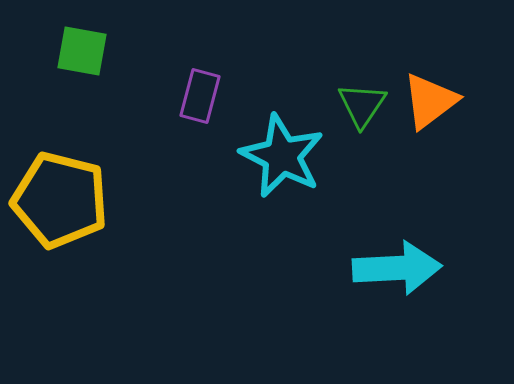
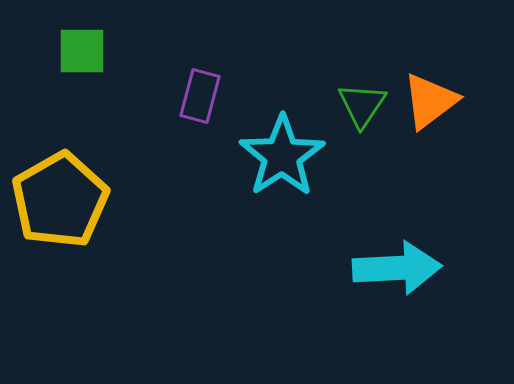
green square: rotated 10 degrees counterclockwise
cyan star: rotated 12 degrees clockwise
yellow pentagon: rotated 28 degrees clockwise
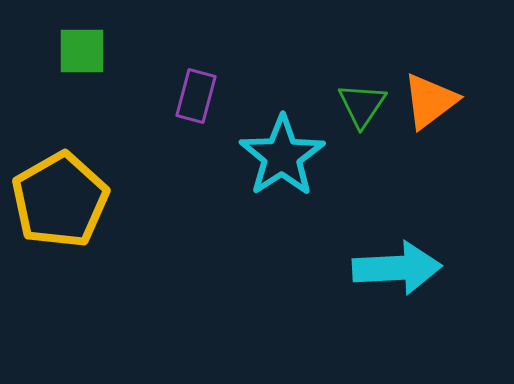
purple rectangle: moved 4 px left
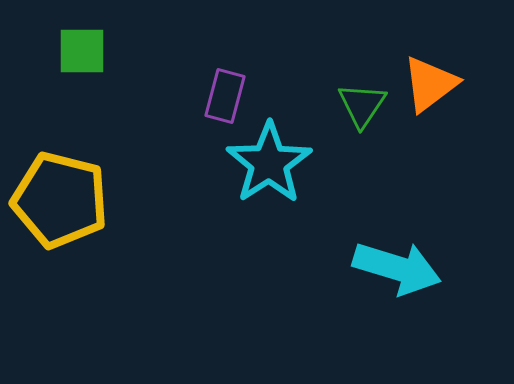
purple rectangle: moved 29 px right
orange triangle: moved 17 px up
cyan star: moved 13 px left, 7 px down
yellow pentagon: rotated 28 degrees counterclockwise
cyan arrow: rotated 20 degrees clockwise
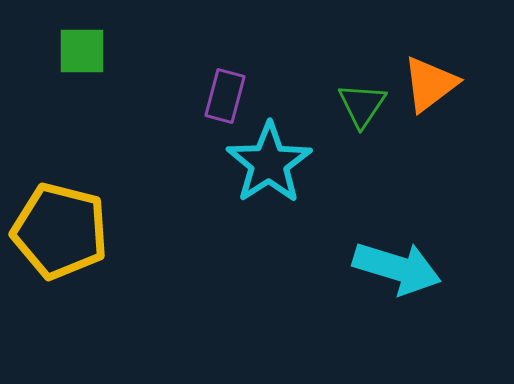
yellow pentagon: moved 31 px down
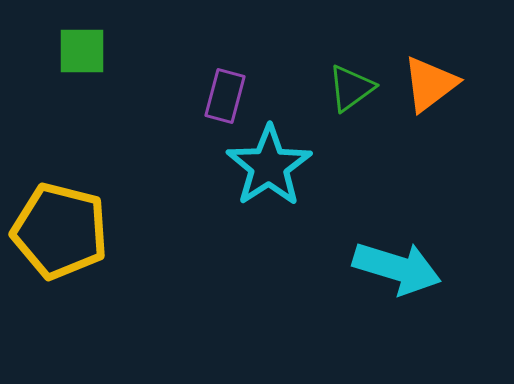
green triangle: moved 11 px left, 17 px up; rotated 20 degrees clockwise
cyan star: moved 3 px down
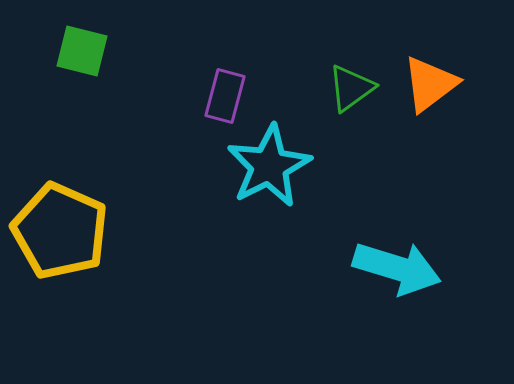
green square: rotated 14 degrees clockwise
cyan star: rotated 6 degrees clockwise
yellow pentagon: rotated 10 degrees clockwise
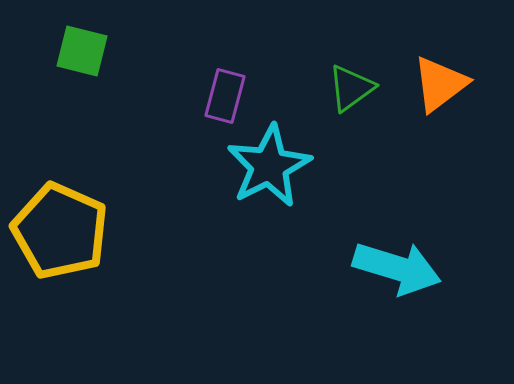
orange triangle: moved 10 px right
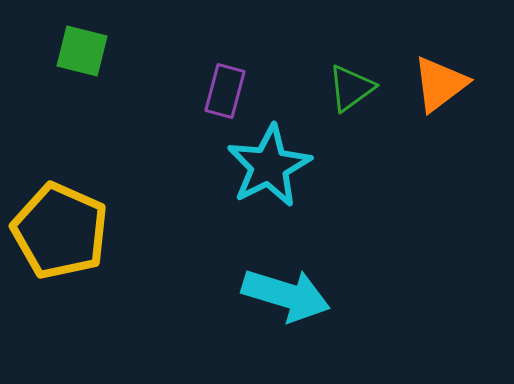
purple rectangle: moved 5 px up
cyan arrow: moved 111 px left, 27 px down
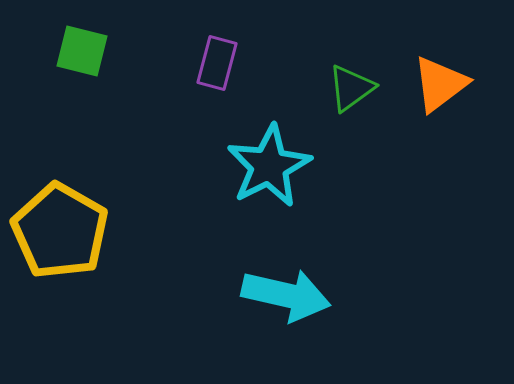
purple rectangle: moved 8 px left, 28 px up
yellow pentagon: rotated 6 degrees clockwise
cyan arrow: rotated 4 degrees counterclockwise
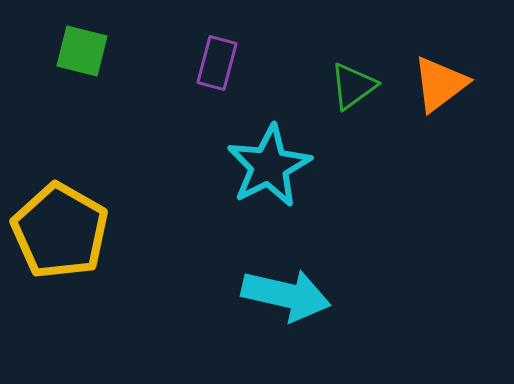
green triangle: moved 2 px right, 2 px up
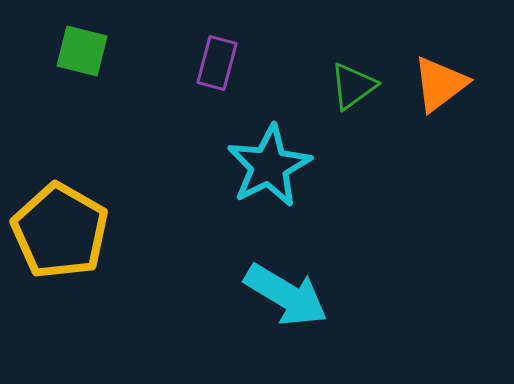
cyan arrow: rotated 18 degrees clockwise
